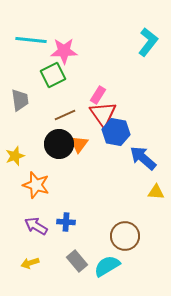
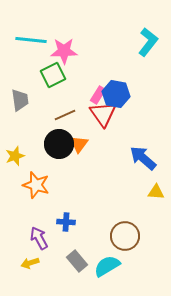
blue hexagon: moved 38 px up
purple arrow: moved 3 px right, 12 px down; rotated 30 degrees clockwise
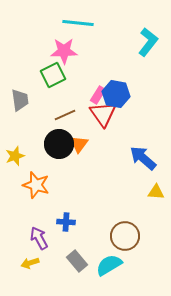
cyan line: moved 47 px right, 17 px up
cyan semicircle: moved 2 px right, 1 px up
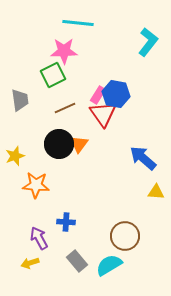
brown line: moved 7 px up
orange star: rotated 12 degrees counterclockwise
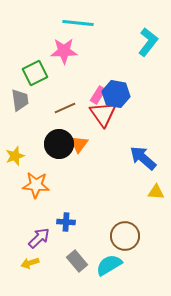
green square: moved 18 px left, 2 px up
purple arrow: rotated 75 degrees clockwise
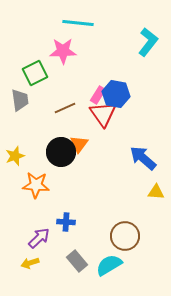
pink star: moved 1 px left
black circle: moved 2 px right, 8 px down
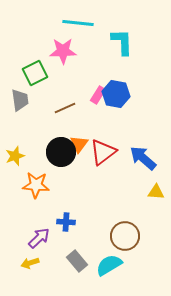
cyan L-shape: moved 26 px left; rotated 40 degrees counterclockwise
red triangle: moved 38 px down; rotated 28 degrees clockwise
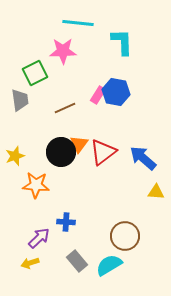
blue hexagon: moved 2 px up
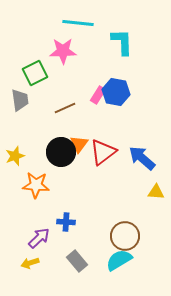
blue arrow: moved 1 px left
cyan semicircle: moved 10 px right, 5 px up
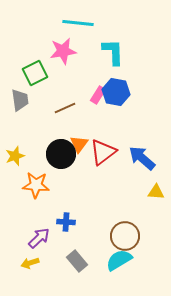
cyan L-shape: moved 9 px left, 10 px down
pink star: rotated 8 degrees counterclockwise
black circle: moved 2 px down
